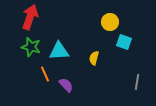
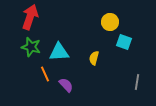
cyan triangle: moved 1 px down
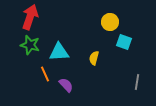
green star: moved 1 px left, 2 px up
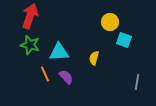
red arrow: moved 1 px up
cyan square: moved 2 px up
purple semicircle: moved 8 px up
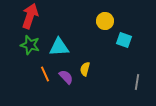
yellow circle: moved 5 px left, 1 px up
cyan triangle: moved 5 px up
yellow semicircle: moved 9 px left, 11 px down
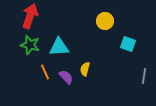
cyan square: moved 4 px right, 4 px down
orange line: moved 2 px up
gray line: moved 7 px right, 6 px up
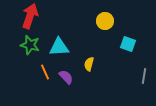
yellow semicircle: moved 4 px right, 5 px up
